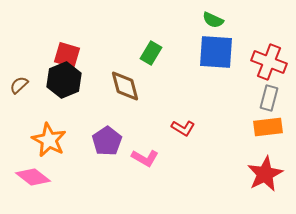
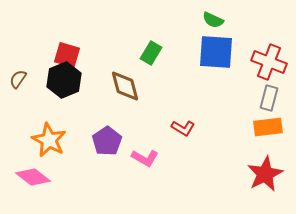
brown semicircle: moved 1 px left, 6 px up; rotated 12 degrees counterclockwise
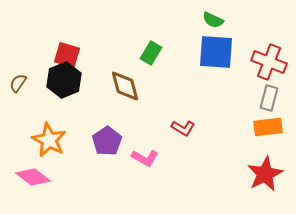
brown semicircle: moved 4 px down
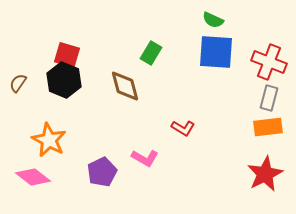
black hexagon: rotated 16 degrees counterclockwise
purple pentagon: moved 5 px left, 31 px down; rotated 8 degrees clockwise
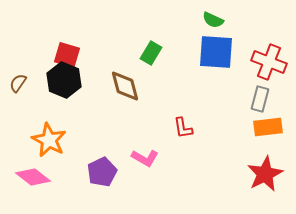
gray rectangle: moved 9 px left, 1 px down
red L-shape: rotated 50 degrees clockwise
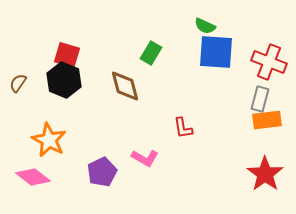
green semicircle: moved 8 px left, 6 px down
orange rectangle: moved 1 px left, 7 px up
red star: rotated 9 degrees counterclockwise
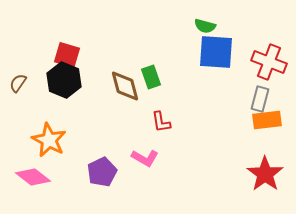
green semicircle: rotated 10 degrees counterclockwise
green rectangle: moved 24 px down; rotated 50 degrees counterclockwise
red L-shape: moved 22 px left, 6 px up
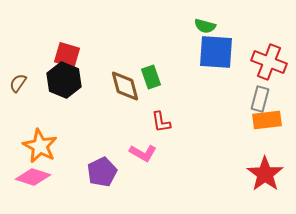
orange star: moved 9 px left, 6 px down
pink L-shape: moved 2 px left, 5 px up
pink diamond: rotated 20 degrees counterclockwise
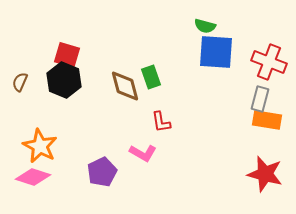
brown semicircle: moved 2 px right, 1 px up; rotated 12 degrees counterclockwise
orange rectangle: rotated 16 degrees clockwise
red star: rotated 21 degrees counterclockwise
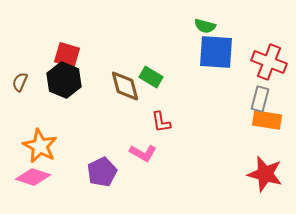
green rectangle: rotated 40 degrees counterclockwise
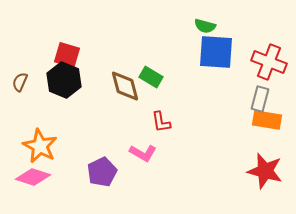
red star: moved 3 px up
